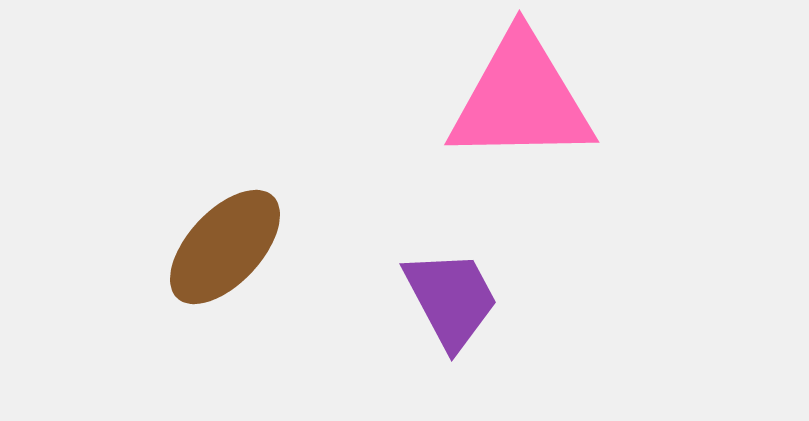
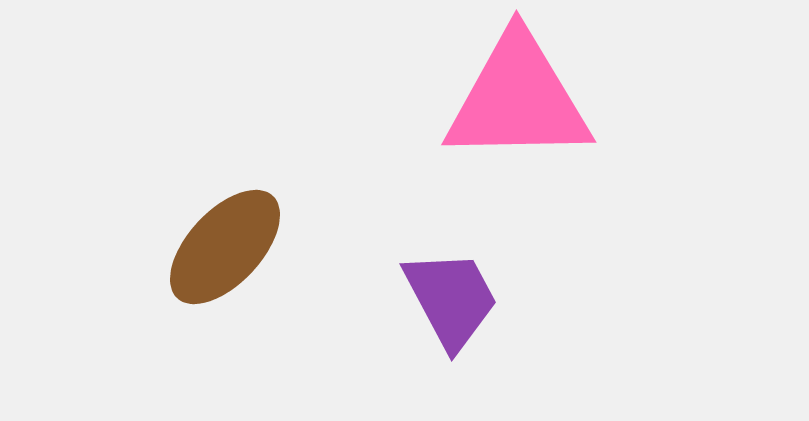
pink triangle: moved 3 px left
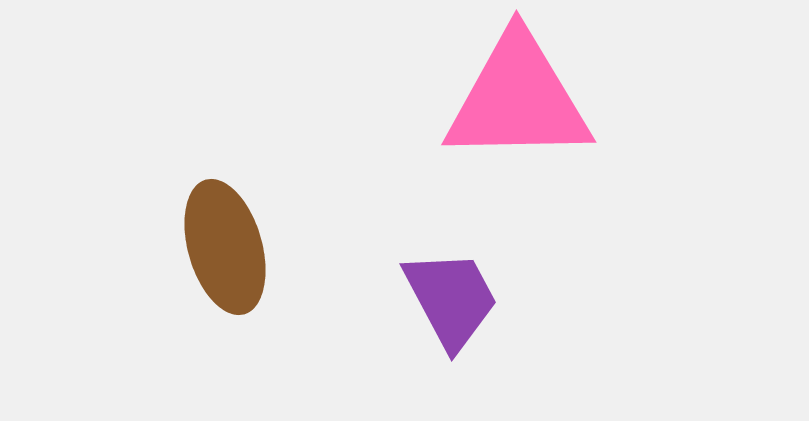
brown ellipse: rotated 59 degrees counterclockwise
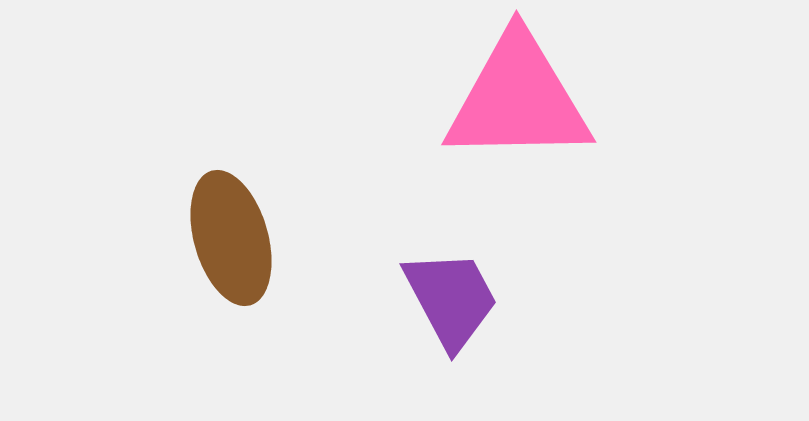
brown ellipse: moved 6 px right, 9 px up
